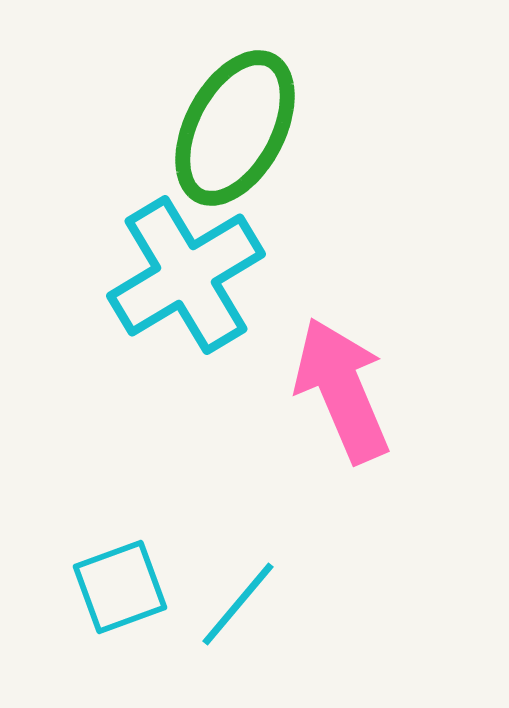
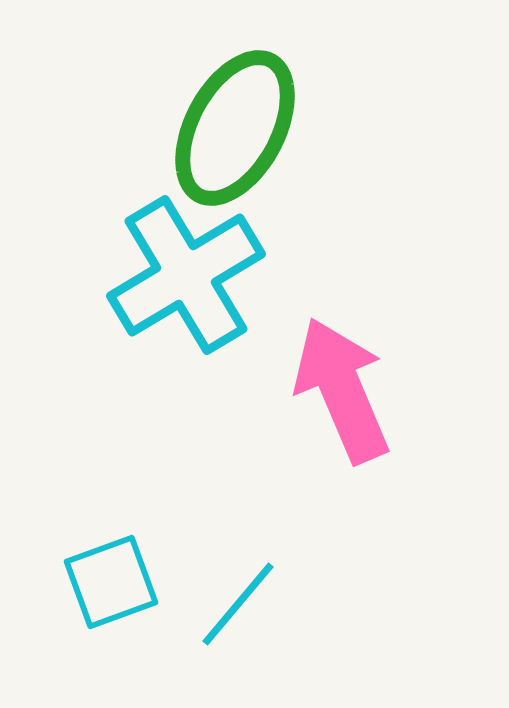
cyan square: moved 9 px left, 5 px up
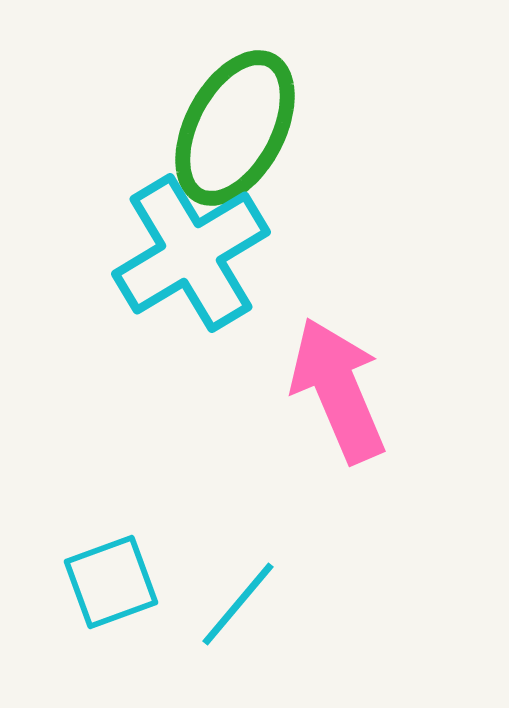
cyan cross: moved 5 px right, 22 px up
pink arrow: moved 4 px left
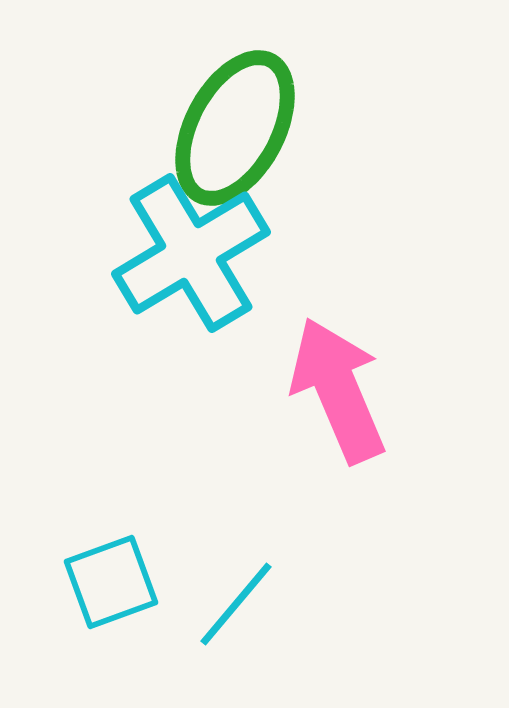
cyan line: moved 2 px left
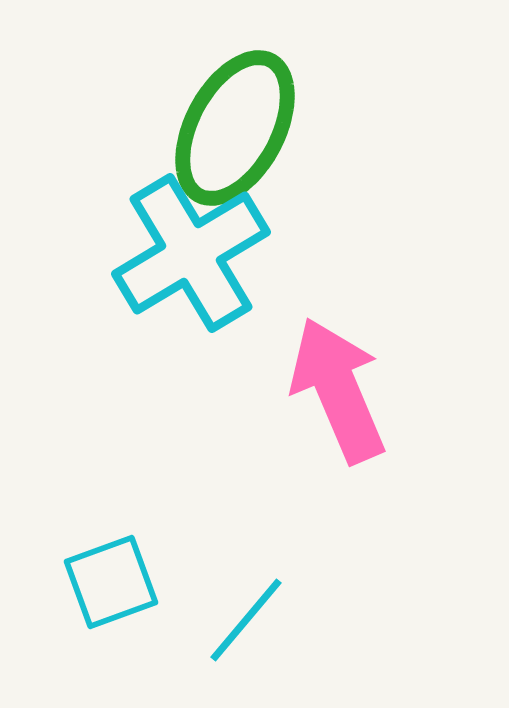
cyan line: moved 10 px right, 16 px down
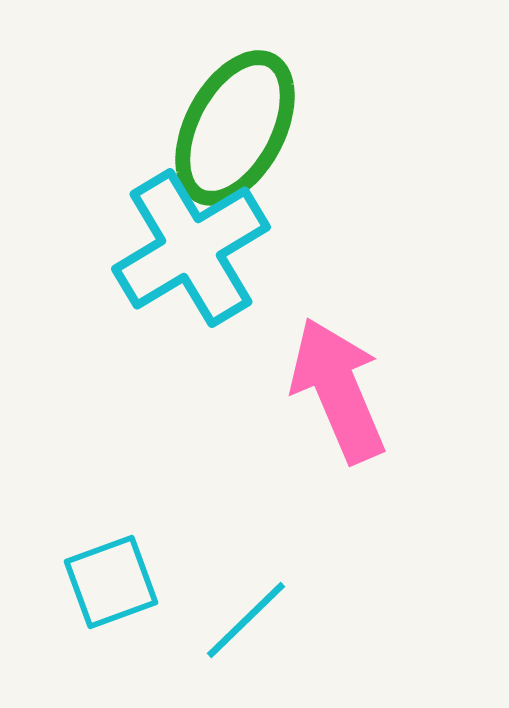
cyan cross: moved 5 px up
cyan line: rotated 6 degrees clockwise
